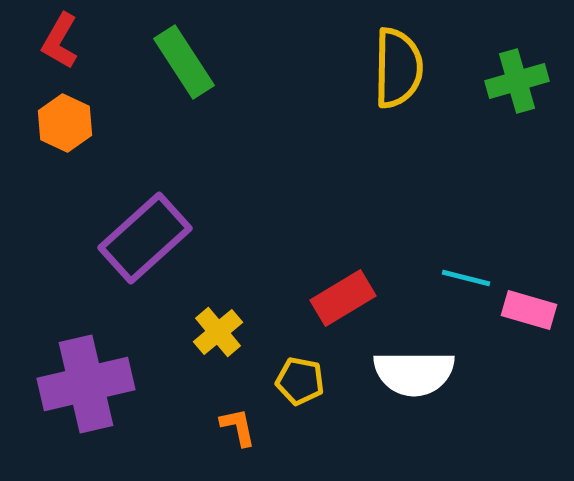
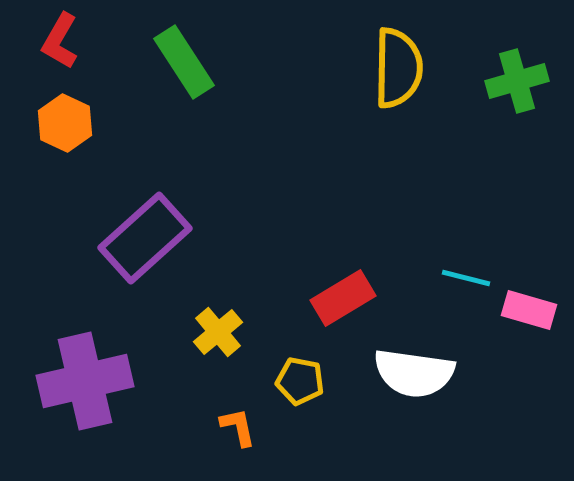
white semicircle: rotated 8 degrees clockwise
purple cross: moved 1 px left, 3 px up
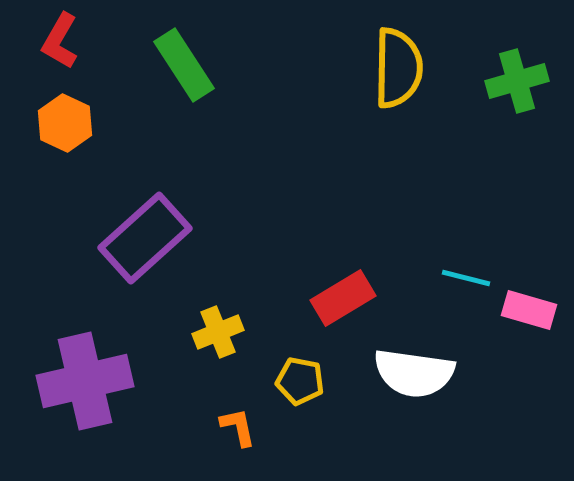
green rectangle: moved 3 px down
yellow cross: rotated 18 degrees clockwise
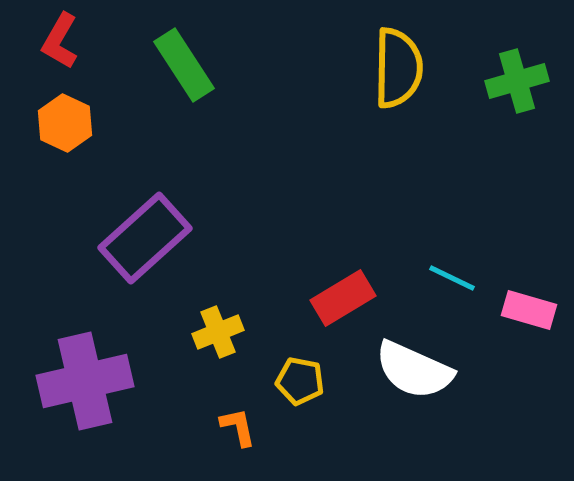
cyan line: moved 14 px left; rotated 12 degrees clockwise
white semicircle: moved 3 px up; rotated 16 degrees clockwise
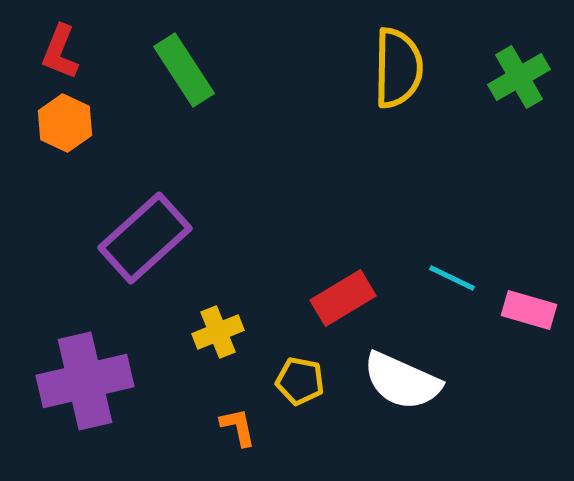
red L-shape: moved 11 px down; rotated 8 degrees counterclockwise
green rectangle: moved 5 px down
green cross: moved 2 px right, 4 px up; rotated 14 degrees counterclockwise
white semicircle: moved 12 px left, 11 px down
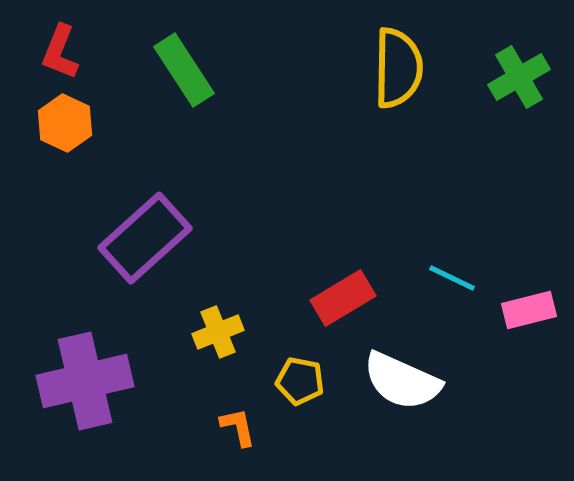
pink rectangle: rotated 30 degrees counterclockwise
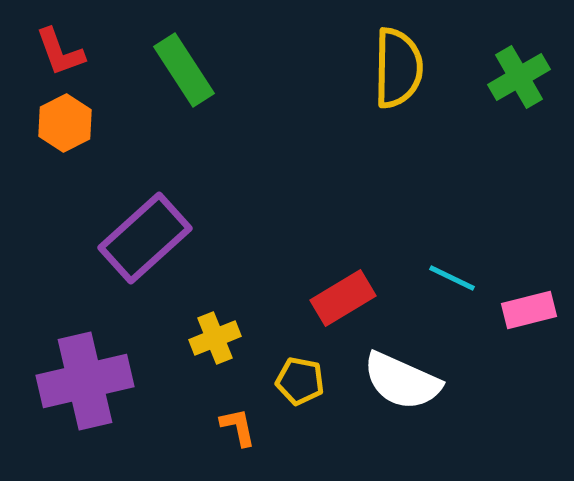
red L-shape: rotated 42 degrees counterclockwise
orange hexagon: rotated 8 degrees clockwise
yellow cross: moved 3 px left, 6 px down
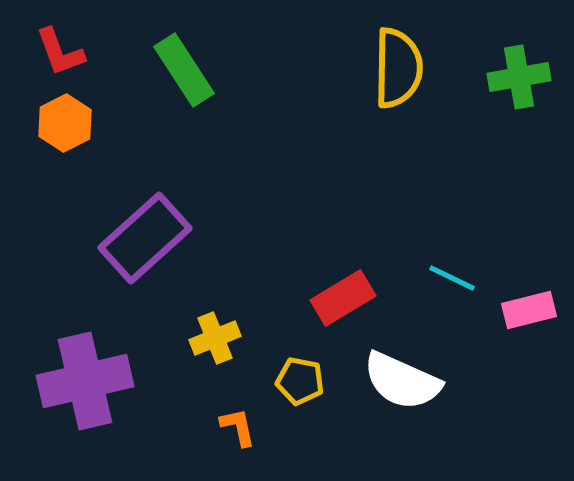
green cross: rotated 20 degrees clockwise
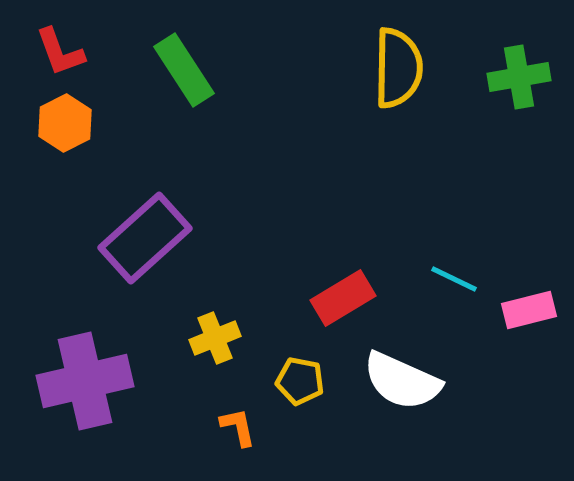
cyan line: moved 2 px right, 1 px down
